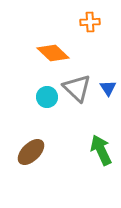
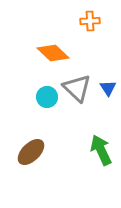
orange cross: moved 1 px up
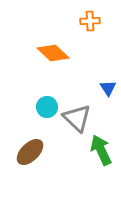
gray triangle: moved 30 px down
cyan circle: moved 10 px down
brown ellipse: moved 1 px left
